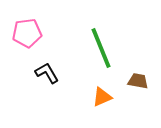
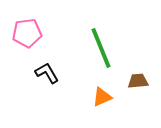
brown trapezoid: rotated 15 degrees counterclockwise
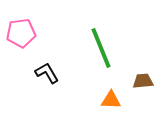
pink pentagon: moved 6 px left
brown trapezoid: moved 5 px right
orange triangle: moved 9 px right, 3 px down; rotated 25 degrees clockwise
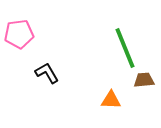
pink pentagon: moved 2 px left, 1 px down
green line: moved 24 px right
brown trapezoid: moved 1 px right, 1 px up
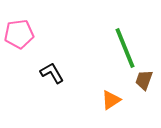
black L-shape: moved 5 px right
brown trapezoid: rotated 65 degrees counterclockwise
orange triangle: rotated 35 degrees counterclockwise
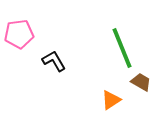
green line: moved 3 px left
black L-shape: moved 2 px right, 12 px up
brown trapezoid: moved 3 px left, 2 px down; rotated 100 degrees clockwise
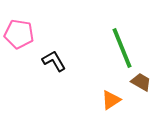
pink pentagon: rotated 16 degrees clockwise
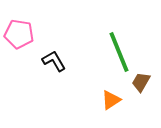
green line: moved 3 px left, 4 px down
brown trapezoid: rotated 90 degrees counterclockwise
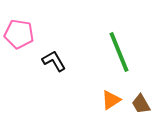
brown trapezoid: moved 22 px down; rotated 60 degrees counterclockwise
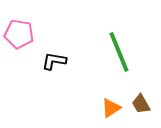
black L-shape: rotated 50 degrees counterclockwise
orange triangle: moved 8 px down
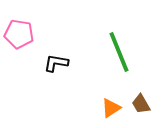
black L-shape: moved 2 px right, 2 px down
